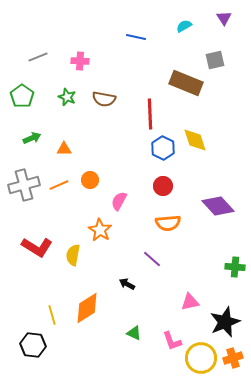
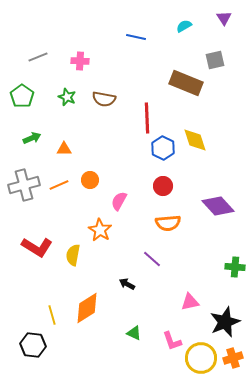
red line: moved 3 px left, 4 px down
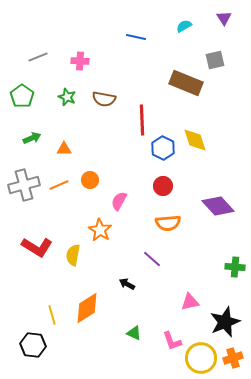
red line: moved 5 px left, 2 px down
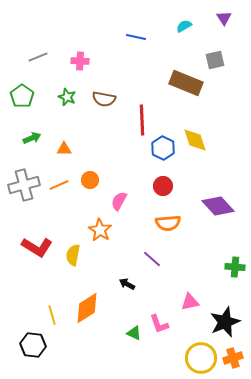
pink L-shape: moved 13 px left, 17 px up
